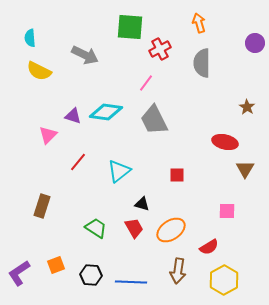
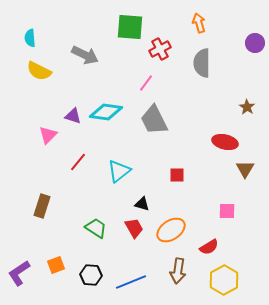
blue line: rotated 24 degrees counterclockwise
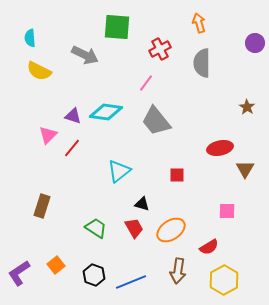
green square: moved 13 px left
gray trapezoid: moved 2 px right, 1 px down; rotated 12 degrees counterclockwise
red ellipse: moved 5 px left, 6 px down; rotated 25 degrees counterclockwise
red line: moved 6 px left, 14 px up
orange square: rotated 18 degrees counterclockwise
black hexagon: moved 3 px right; rotated 15 degrees clockwise
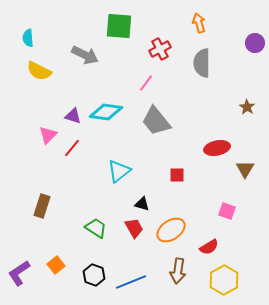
green square: moved 2 px right, 1 px up
cyan semicircle: moved 2 px left
red ellipse: moved 3 px left
pink square: rotated 18 degrees clockwise
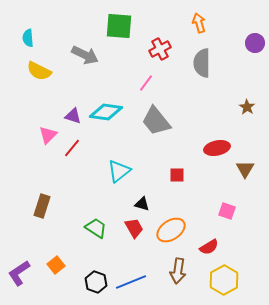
black hexagon: moved 2 px right, 7 px down
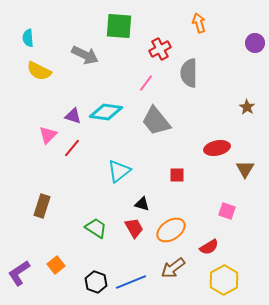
gray semicircle: moved 13 px left, 10 px down
brown arrow: moved 5 px left, 3 px up; rotated 45 degrees clockwise
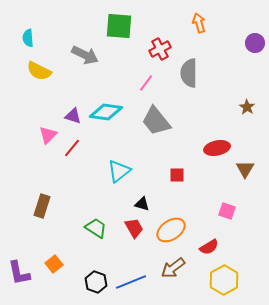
orange square: moved 2 px left, 1 px up
purple L-shape: rotated 68 degrees counterclockwise
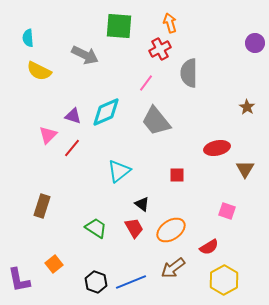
orange arrow: moved 29 px left
cyan diamond: rotated 32 degrees counterclockwise
black triangle: rotated 21 degrees clockwise
purple L-shape: moved 7 px down
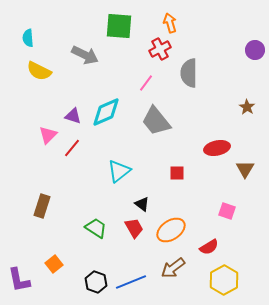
purple circle: moved 7 px down
red square: moved 2 px up
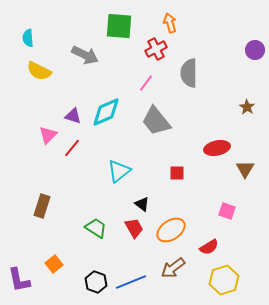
red cross: moved 4 px left
yellow hexagon: rotated 12 degrees clockwise
